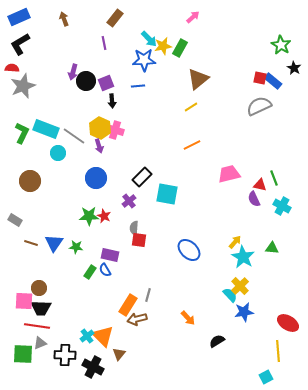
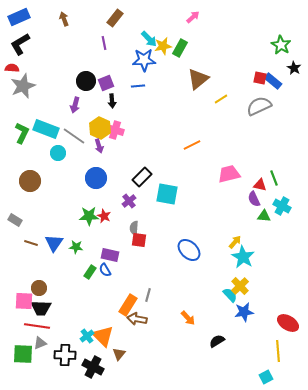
purple arrow at (73, 72): moved 2 px right, 33 px down
yellow line at (191, 107): moved 30 px right, 8 px up
green triangle at (272, 248): moved 8 px left, 32 px up
brown arrow at (137, 319): rotated 24 degrees clockwise
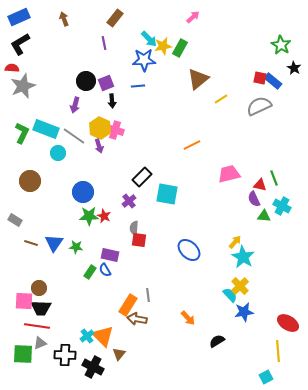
blue circle at (96, 178): moved 13 px left, 14 px down
gray line at (148, 295): rotated 24 degrees counterclockwise
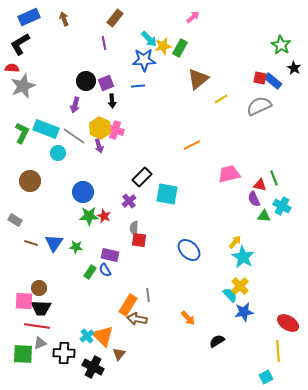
blue rectangle at (19, 17): moved 10 px right
black cross at (65, 355): moved 1 px left, 2 px up
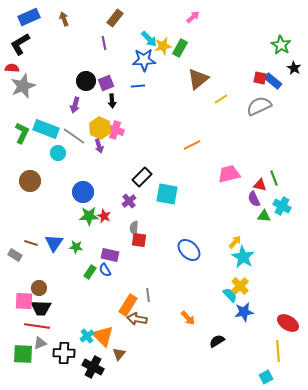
gray rectangle at (15, 220): moved 35 px down
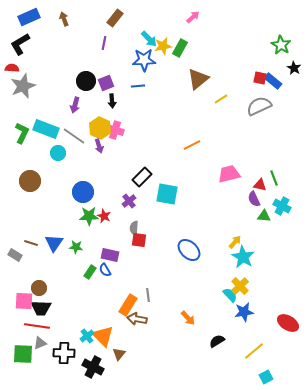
purple line at (104, 43): rotated 24 degrees clockwise
yellow line at (278, 351): moved 24 px left; rotated 55 degrees clockwise
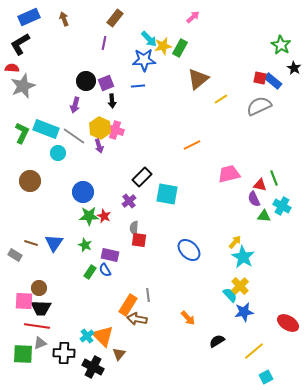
green star at (76, 247): moved 9 px right, 2 px up; rotated 16 degrees clockwise
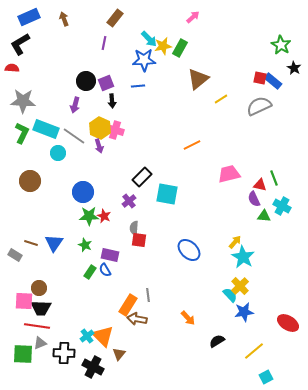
gray star at (23, 86): moved 15 px down; rotated 25 degrees clockwise
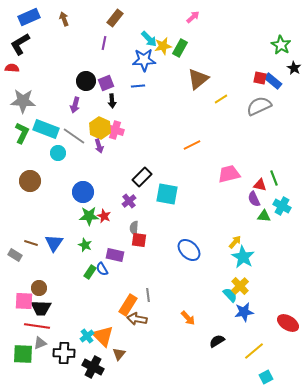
purple rectangle at (110, 255): moved 5 px right
blue semicircle at (105, 270): moved 3 px left, 1 px up
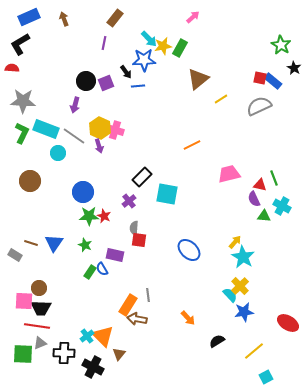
black arrow at (112, 101): moved 14 px right, 29 px up; rotated 32 degrees counterclockwise
